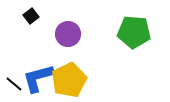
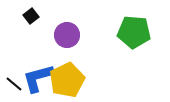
purple circle: moved 1 px left, 1 px down
yellow pentagon: moved 2 px left
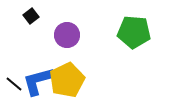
blue L-shape: moved 3 px down
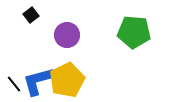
black square: moved 1 px up
black line: rotated 12 degrees clockwise
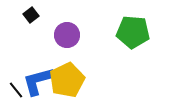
green pentagon: moved 1 px left
black line: moved 2 px right, 6 px down
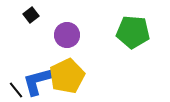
yellow pentagon: moved 4 px up
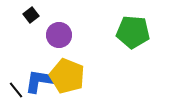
purple circle: moved 8 px left
yellow pentagon: rotated 24 degrees counterclockwise
blue L-shape: moved 3 px right; rotated 24 degrees clockwise
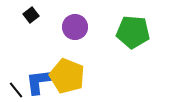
purple circle: moved 16 px right, 8 px up
blue L-shape: rotated 16 degrees counterclockwise
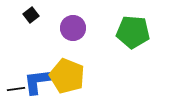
purple circle: moved 2 px left, 1 px down
blue L-shape: moved 2 px left
black line: moved 1 px up; rotated 60 degrees counterclockwise
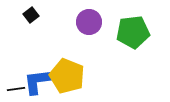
purple circle: moved 16 px right, 6 px up
green pentagon: rotated 12 degrees counterclockwise
